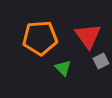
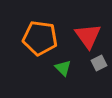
orange pentagon: rotated 12 degrees clockwise
gray square: moved 2 px left, 2 px down
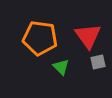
gray square: moved 1 px left, 1 px up; rotated 14 degrees clockwise
green triangle: moved 2 px left, 1 px up
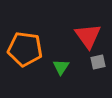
orange pentagon: moved 15 px left, 11 px down
green triangle: rotated 18 degrees clockwise
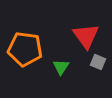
red triangle: moved 2 px left
gray square: rotated 35 degrees clockwise
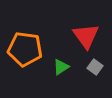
gray square: moved 3 px left, 5 px down; rotated 14 degrees clockwise
green triangle: rotated 24 degrees clockwise
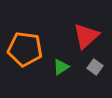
red triangle: rotated 24 degrees clockwise
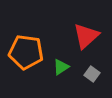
orange pentagon: moved 1 px right, 3 px down
gray square: moved 3 px left, 7 px down
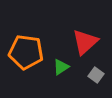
red triangle: moved 1 px left, 6 px down
gray square: moved 4 px right, 1 px down
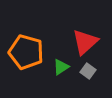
orange pentagon: rotated 8 degrees clockwise
gray square: moved 8 px left, 4 px up
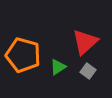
orange pentagon: moved 3 px left, 3 px down
green triangle: moved 3 px left
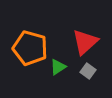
orange pentagon: moved 7 px right, 7 px up
